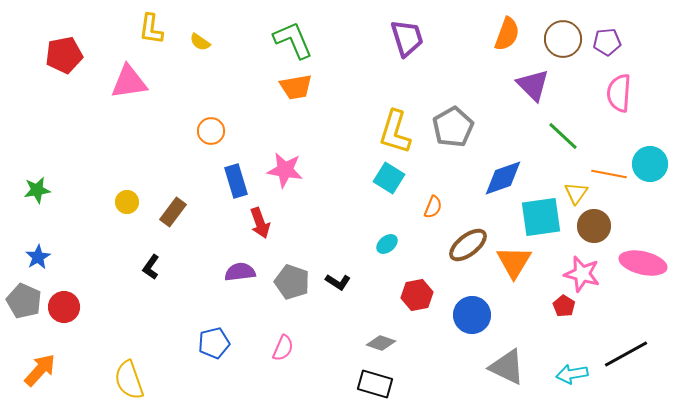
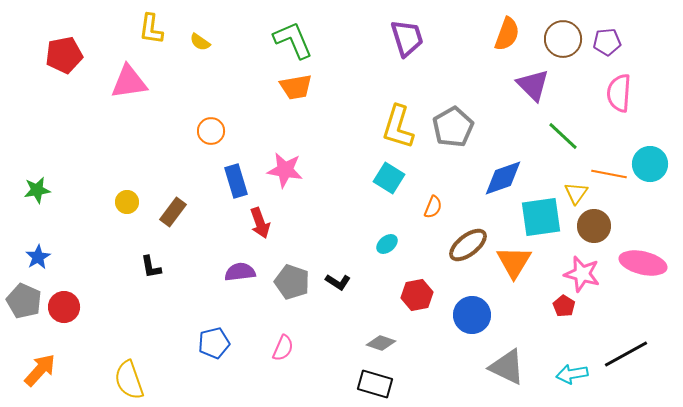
yellow L-shape at (395, 132): moved 3 px right, 5 px up
black L-shape at (151, 267): rotated 45 degrees counterclockwise
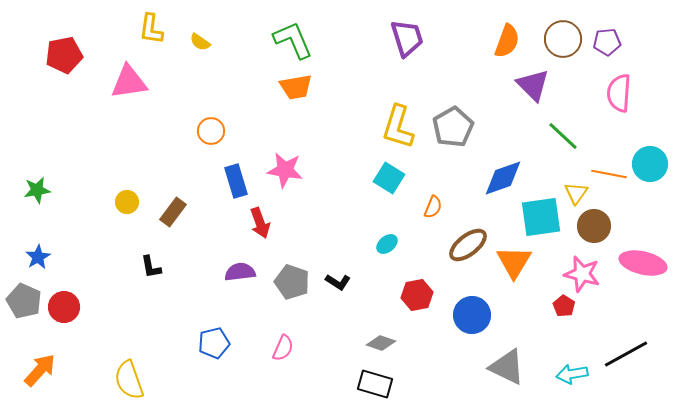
orange semicircle at (507, 34): moved 7 px down
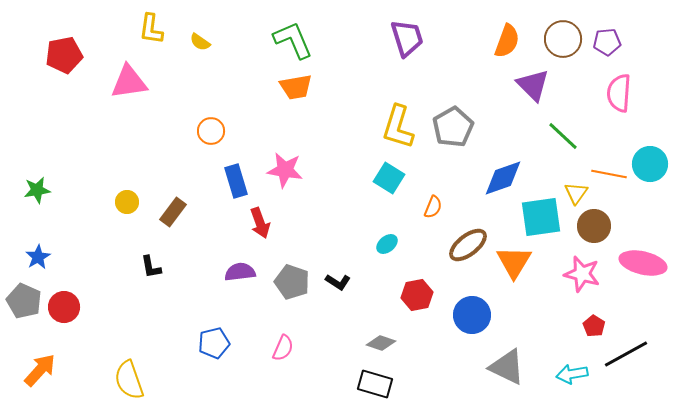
red pentagon at (564, 306): moved 30 px right, 20 px down
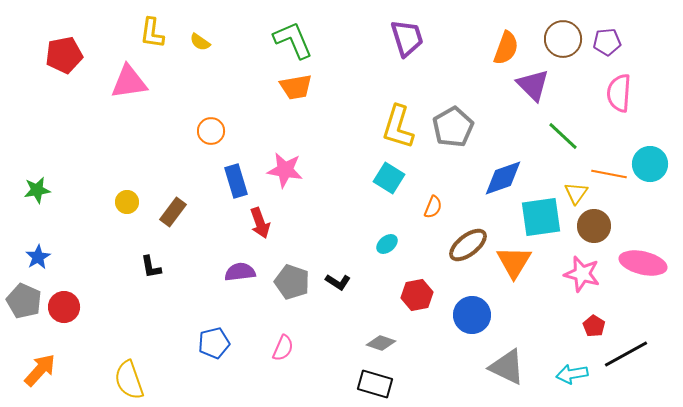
yellow L-shape at (151, 29): moved 1 px right, 4 px down
orange semicircle at (507, 41): moved 1 px left, 7 px down
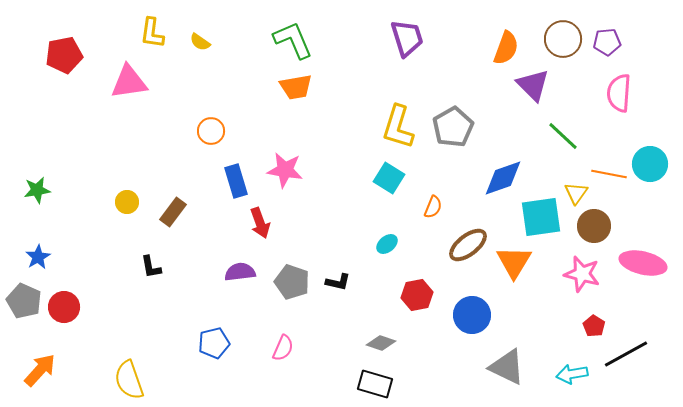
black L-shape at (338, 282): rotated 20 degrees counterclockwise
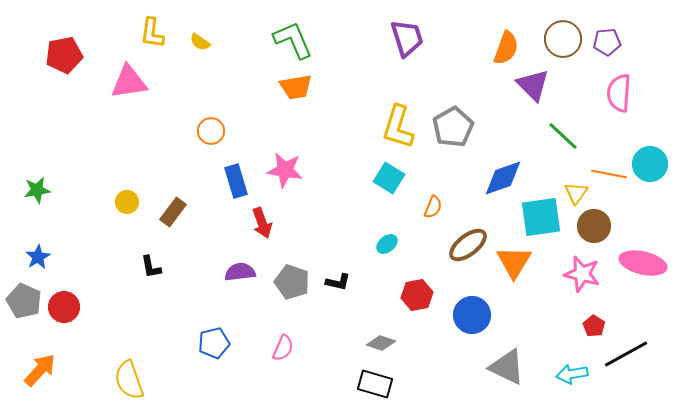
red arrow at (260, 223): moved 2 px right
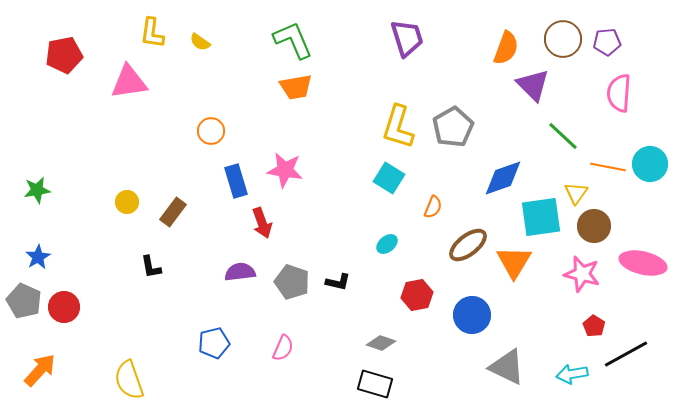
orange line at (609, 174): moved 1 px left, 7 px up
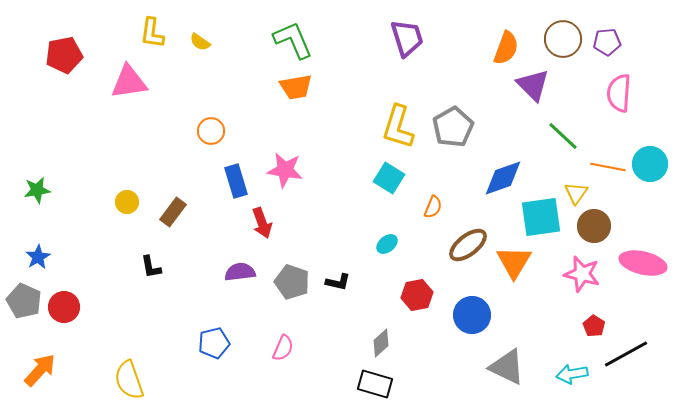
gray diamond at (381, 343): rotated 60 degrees counterclockwise
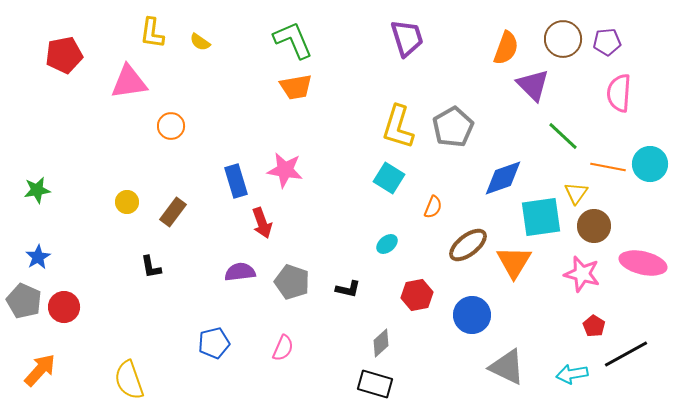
orange circle at (211, 131): moved 40 px left, 5 px up
black L-shape at (338, 282): moved 10 px right, 7 px down
